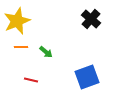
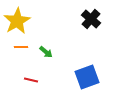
yellow star: rotated 8 degrees counterclockwise
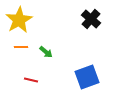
yellow star: moved 2 px right, 1 px up
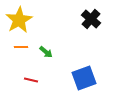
blue square: moved 3 px left, 1 px down
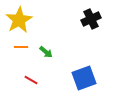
black cross: rotated 24 degrees clockwise
red line: rotated 16 degrees clockwise
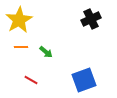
blue square: moved 2 px down
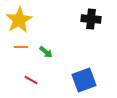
black cross: rotated 30 degrees clockwise
